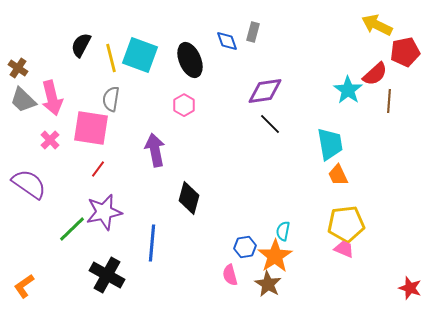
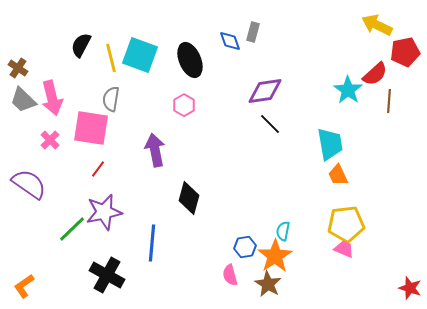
blue diamond: moved 3 px right
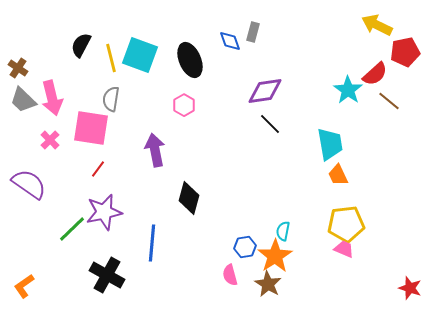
brown line: rotated 55 degrees counterclockwise
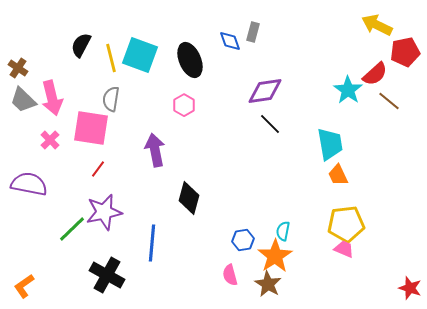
purple semicircle: rotated 24 degrees counterclockwise
blue hexagon: moved 2 px left, 7 px up
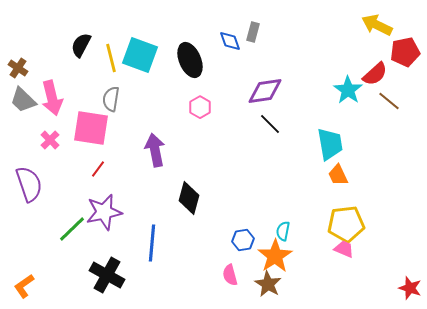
pink hexagon: moved 16 px right, 2 px down
purple semicircle: rotated 60 degrees clockwise
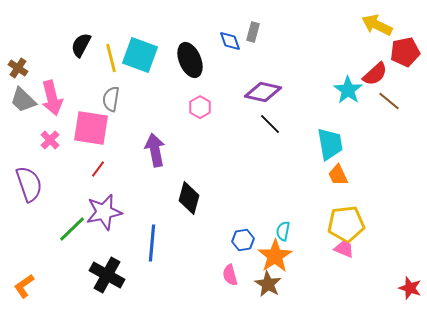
purple diamond: moved 2 px left, 1 px down; rotated 21 degrees clockwise
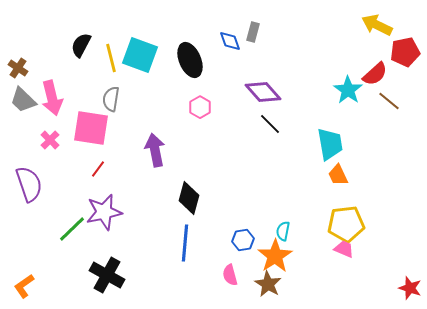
purple diamond: rotated 36 degrees clockwise
blue line: moved 33 px right
